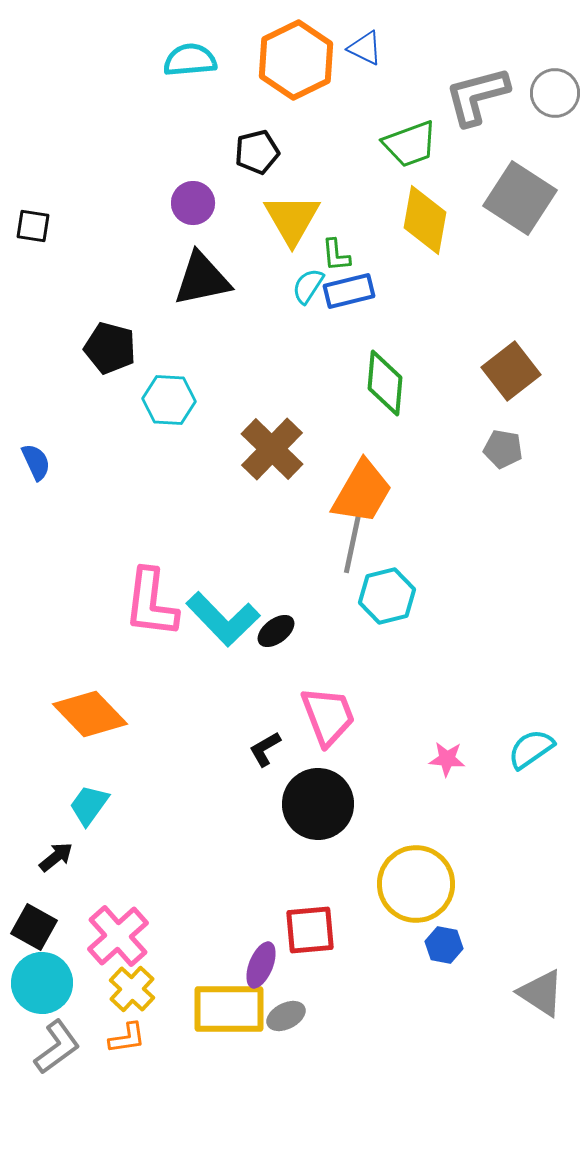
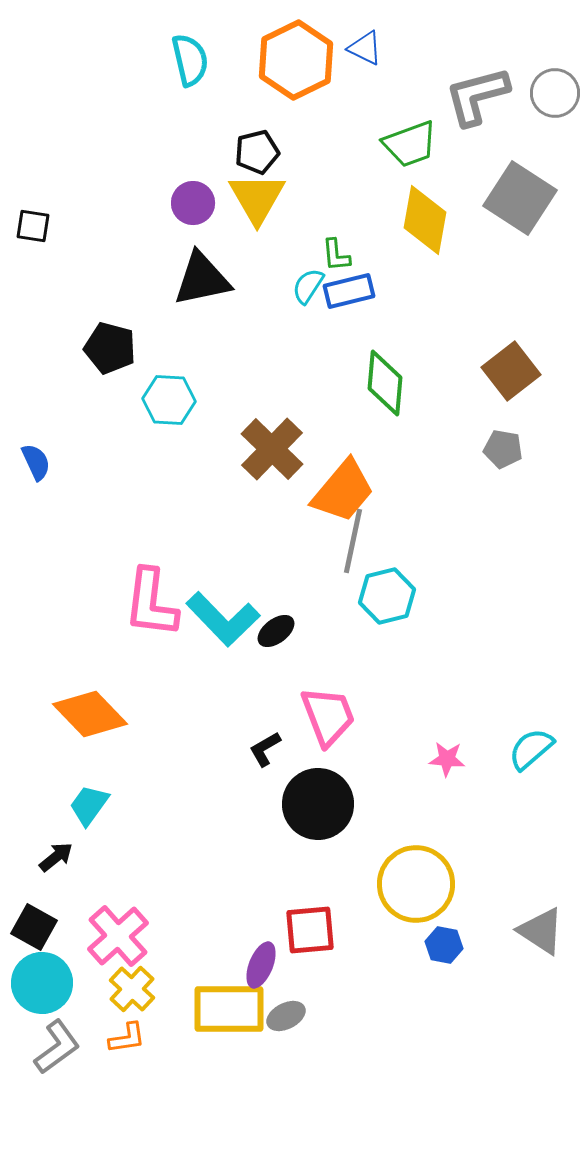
cyan semicircle at (190, 60): rotated 82 degrees clockwise
yellow triangle at (292, 219): moved 35 px left, 21 px up
orange trapezoid at (362, 492): moved 19 px left, 1 px up; rotated 10 degrees clockwise
cyan semicircle at (531, 749): rotated 6 degrees counterclockwise
gray triangle at (541, 993): moved 62 px up
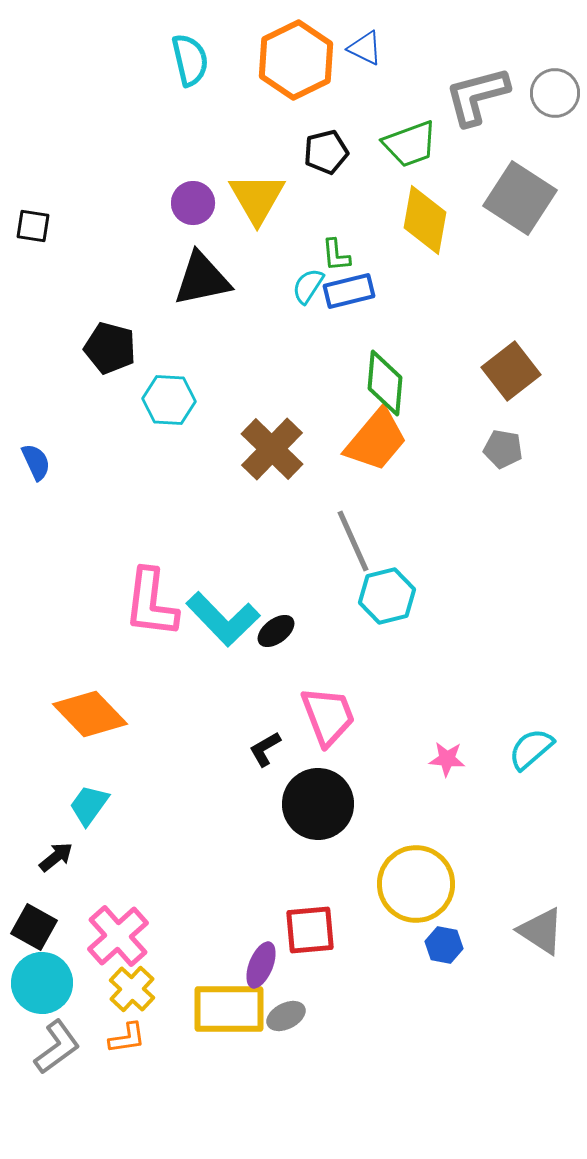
black pentagon at (257, 152): moved 69 px right
orange trapezoid at (343, 491): moved 33 px right, 51 px up
gray line at (353, 541): rotated 36 degrees counterclockwise
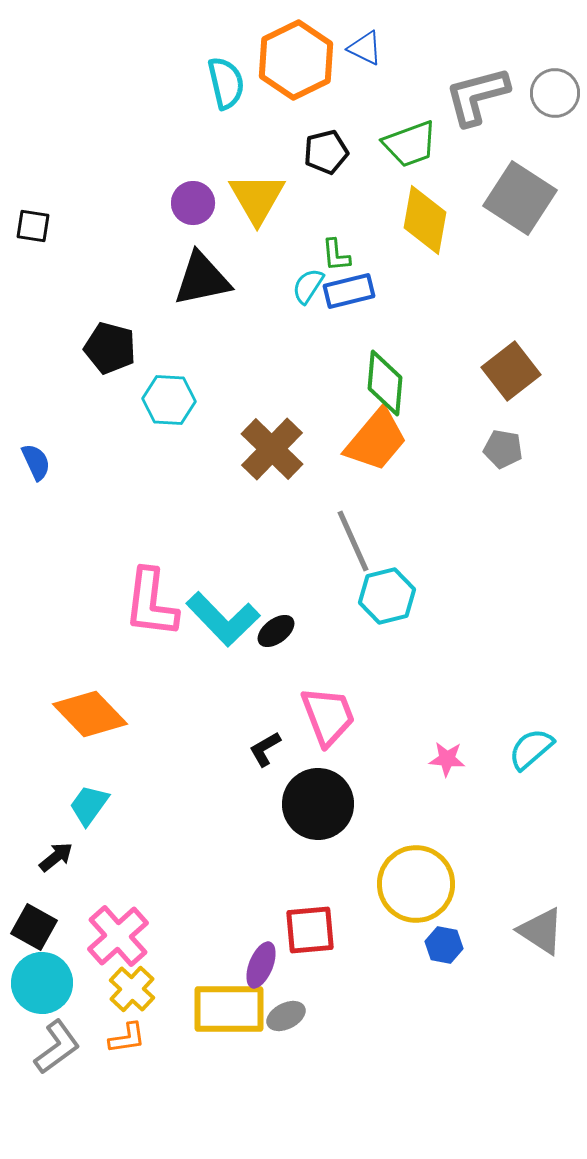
cyan semicircle at (190, 60): moved 36 px right, 23 px down
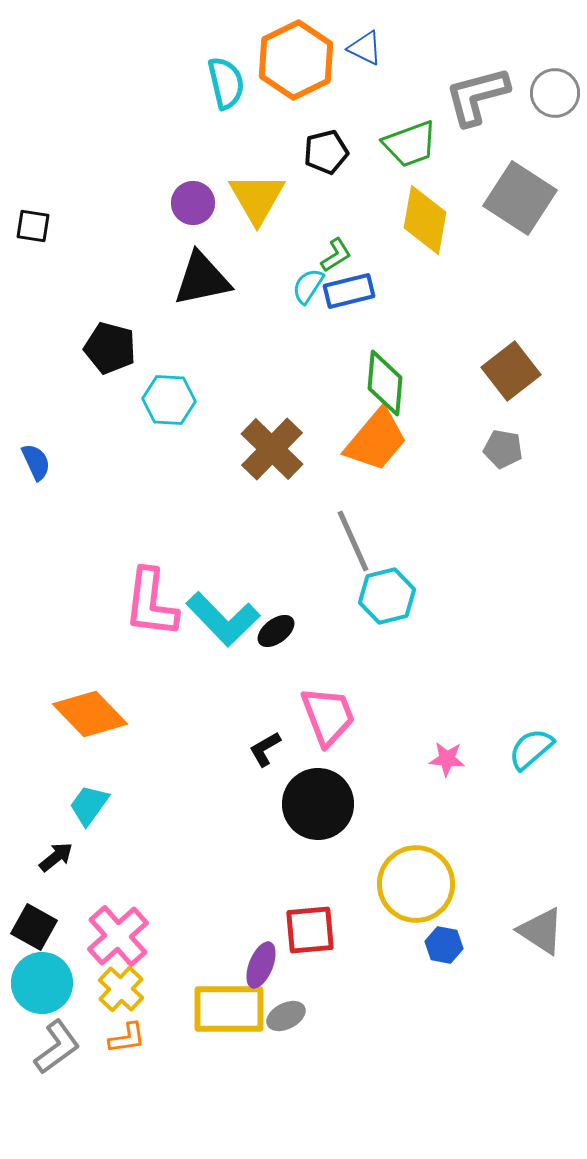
green L-shape at (336, 255): rotated 117 degrees counterclockwise
yellow cross at (132, 989): moved 11 px left
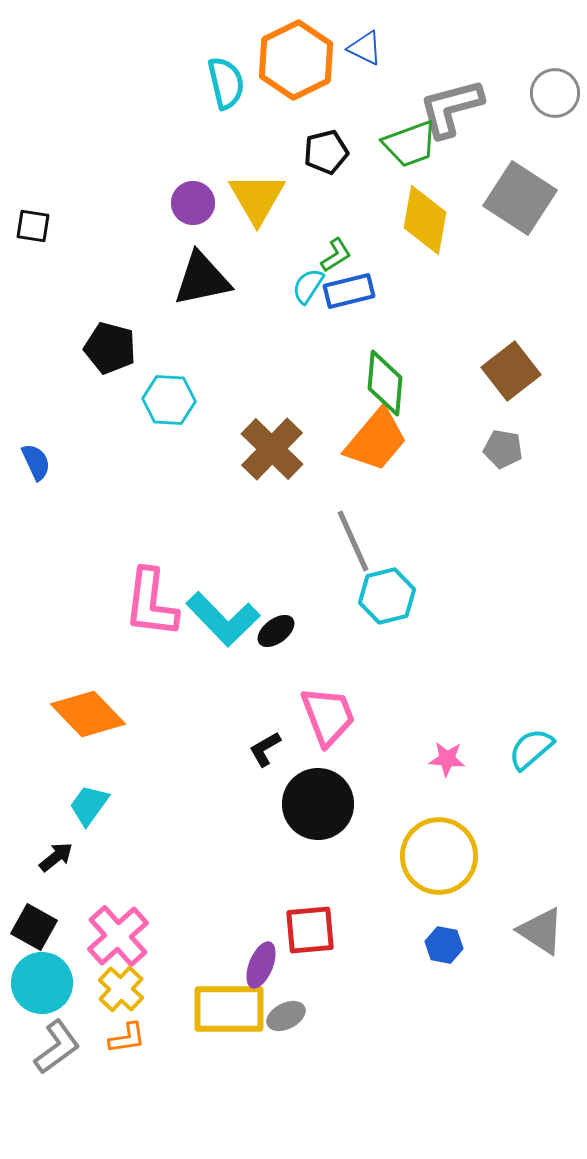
gray L-shape at (477, 96): moved 26 px left, 12 px down
orange diamond at (90, 714): moved 2 px left
yellow circle at (416, 884): moved 23 px right, 28 px up
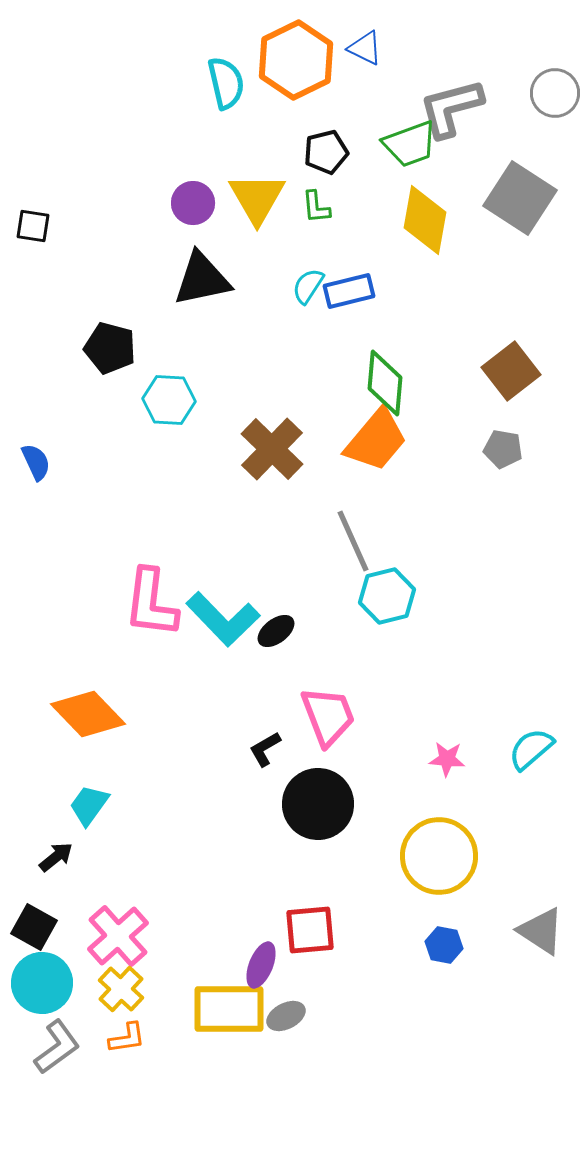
green L-shape at (336, 255): moved 20 px left, 48 px up; rotated 117 degrees clockwise
